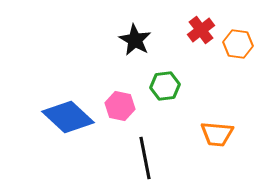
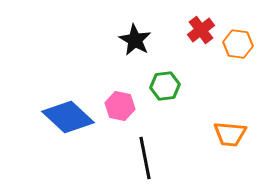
orange trapezoid: moved 13 px right
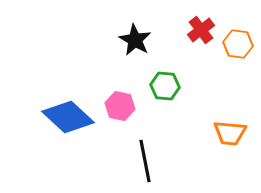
green hexagon: rotated 12 degrees clockwise
orange trapezoid: moved 1 px up
black line: moved 3 px down
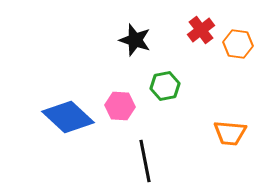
black star: rotated 12 degrees counterclockwise
green hexagon: rotated 16 degrees counterclockwise
pink hexagon: rotated 8 degrees counterclockwise
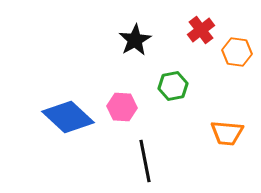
black star: rotated 24 degrees clockwise
orange hexagon: moved 1 px left, 8 px down
green hexagon: moved 8 px right
pink hexagon: moved 2 px right, 1 px down
orange trapezoid: moved 3 px left
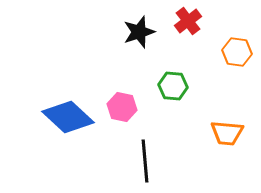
red cross: moved 13 px left, 9 px up
black star: moved 4 px right, 8 px up; rotated 12 degrees clockwise
green hexagon: rotated 16 degrees clockwise
pink hexagon: rotated 8 degrees clockwise
black line: rotated 6 degrees clockwise
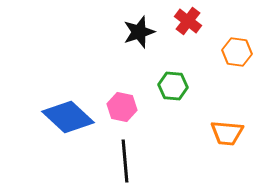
red cross: rotated 16 degrees counterclockwise
black line: moved 20 px left
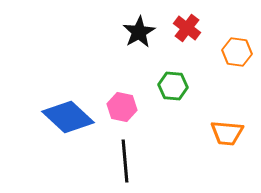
red cross: moved 1 px left, 7 px down
black star: rotated 12 degrees counterclockwise
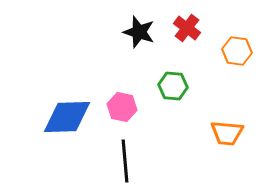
black star: rotated 24 degrees counterclockwise
orange hexagon: moved 1 px up
blue diamond: moved 1 px left; rotated 45 degrees counterclockwise
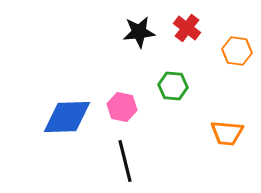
black star: rotated 24 degrees counterclockwise
black line: rotated 9 degrees counterclockwise
